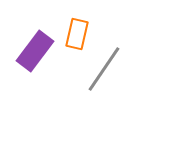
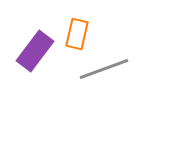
gray line: rotated 36 degrees clockwise
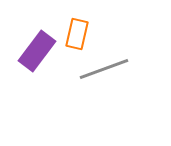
purple rectangle: moved 2 px right
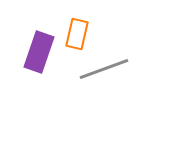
purple rectangle: moved 2 px right, 1 px down; rotated 18 degrees counterclockwise
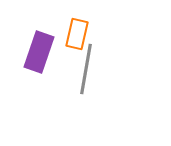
gray line: moved 18 px left; rotated 60 degrees counterclockwise
